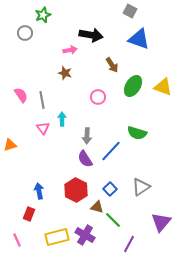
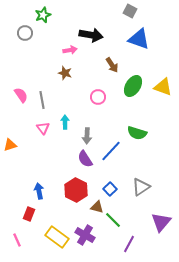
cyan arrow: moved 3 px right, 3 px down
yellow rectangle: rotated 50 degrees clockwise
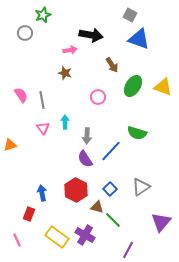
gray square: moved 4 px down
blue arrow: moved 3 px right, 2 px down
purple line: moved 1 px left, 6 px down
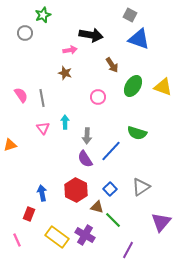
gray line: moved 2 px up
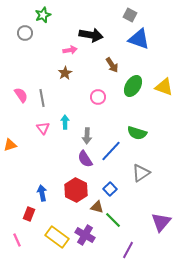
brown star: rotated 24 degrees clockwise
yellow triangle: moved 1 px right
gray triangle: moved 14 px up
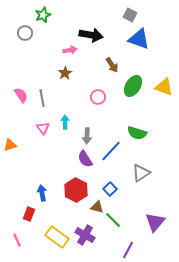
purple triangle: moved 6 px left
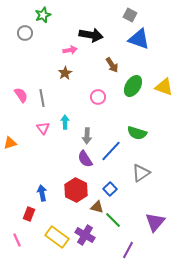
orange triangle: moved 2 px up
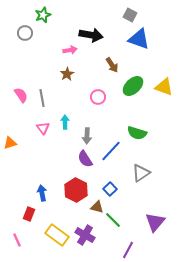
brown star: moved 2 px right, 1 px down
green ellipse: rotated 15 degrees clockwise
yellow rectangle: moved 2 px up
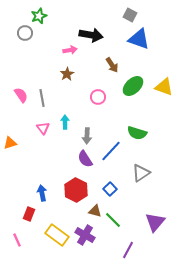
green star: moved 4 px left, 1 px down
brown triangle: moved 2 px left, 4 px down
